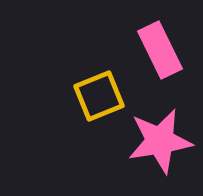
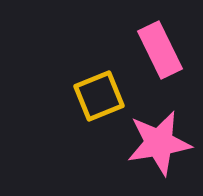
pink star: moved 1 px left, 2 px down
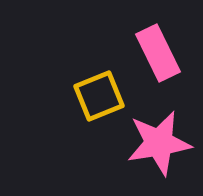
pink rectangle: moved 2 px left, 3 px down
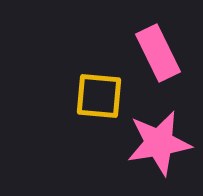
yellow square: rotated 27 degrees clockwise
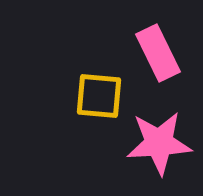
pink star: rotated 6 degrees clockwise
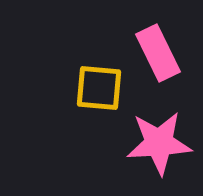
yellow square: moved 8 px up
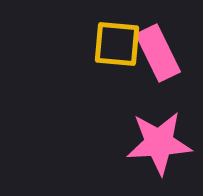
yellow square: moved 18 px right, 44 px up
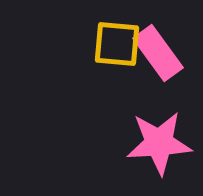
pink rectangle: rotated 10 degrees counterclockwise
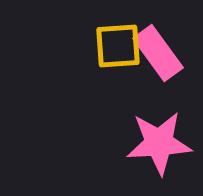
yellow square: moved 1 px right, 2 px down; rotated 9 degrees counterclockwise
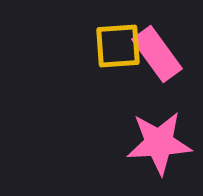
pink rectangle: moved 1 px left, 1 px down
